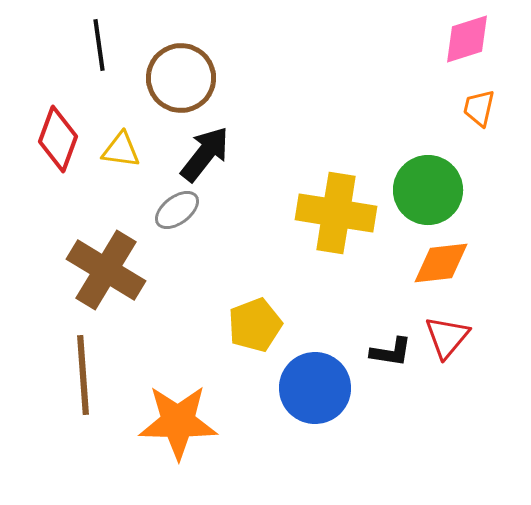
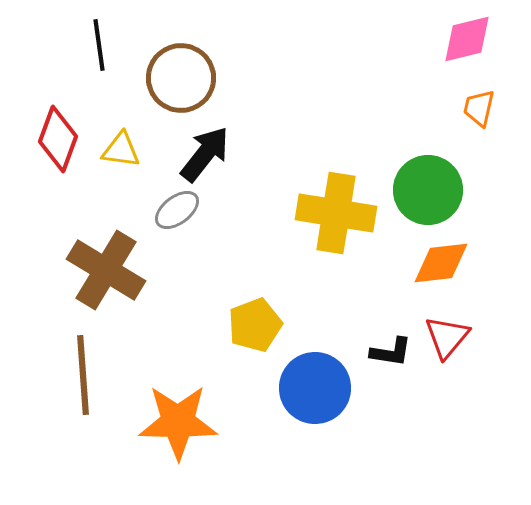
pink diamond: rotated 4 degrees clockwise
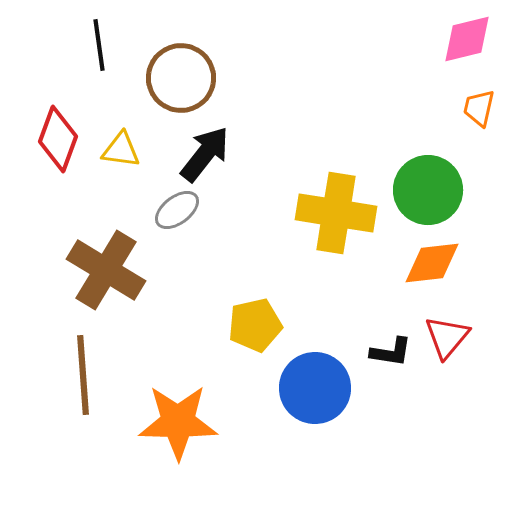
orange diamond: moved 9 px left
yellow pentagon: rotated 8 degrees clockwise
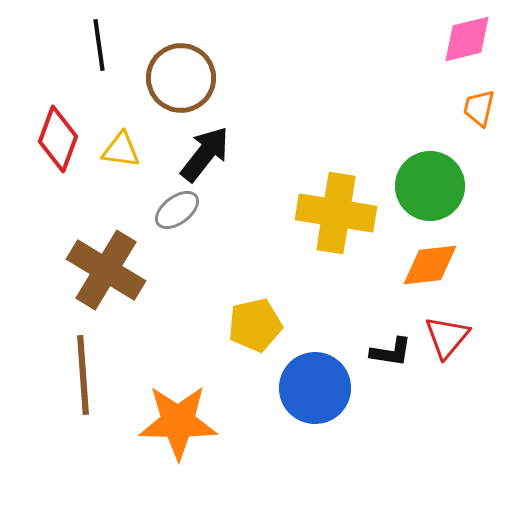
green circle: moved 2 px right, 4 px up
orange diamond: moved 2 px left, 2 px down
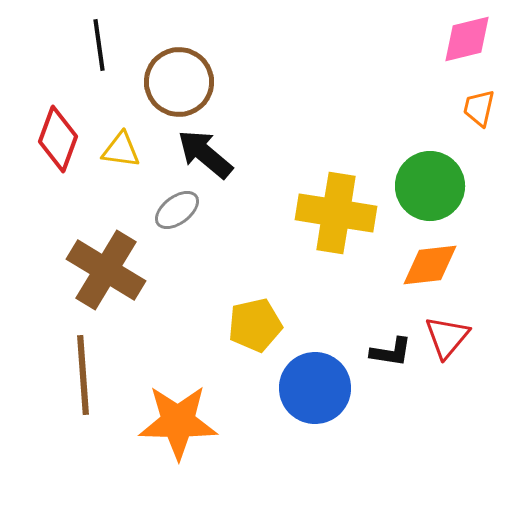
brown circle: moved 2 px left, 4 px down
black arrow: rotated 88 degrees counterclockwise
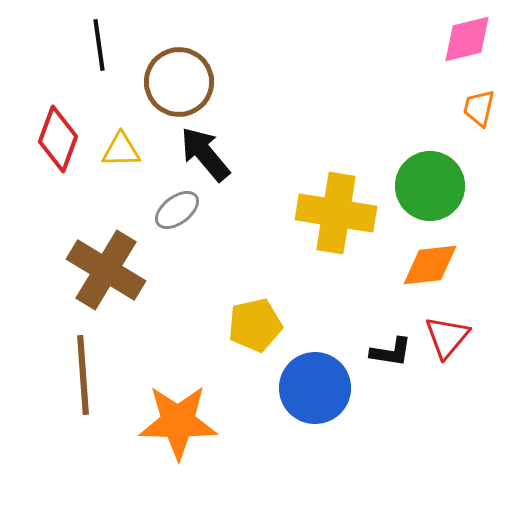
yellow triangle: rotated 9 degrees counterclockwise
black arrow: rotated 10 degrees clockwise
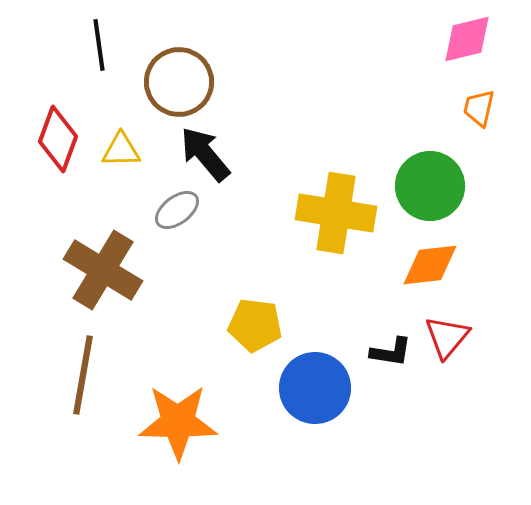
brown cross: moved 3 px left
yellow pentagon: rotated 20 degrees clockwise
brown line: rotated 14 degrees clockwise
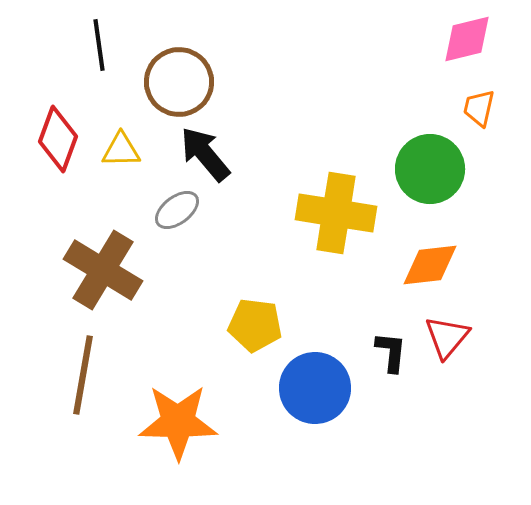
green circle: moved 17 px up
black L-shape: rotated 93 degrees counterclockwise
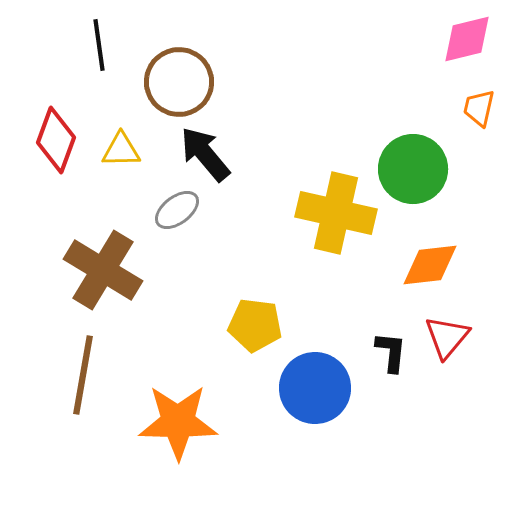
red diamond: moved 2 px left, 1 px down
green circle: moved 17 px left
yellow cross: rotated 4 degrees clockwise
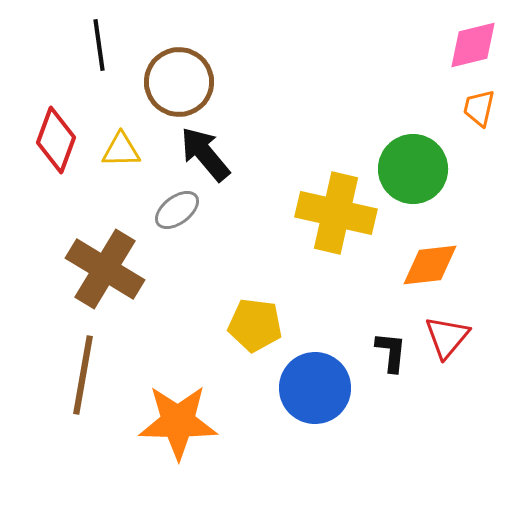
pink diamond: moved 6 px right, 6 px down
brown cross: moved 2 px right, 1 px up
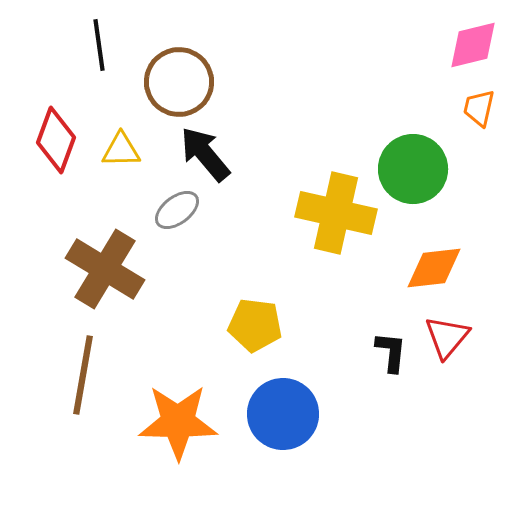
orange diamond: moved 4 px right, 3 px down
blue circle: moved 32 px left, 26 px down
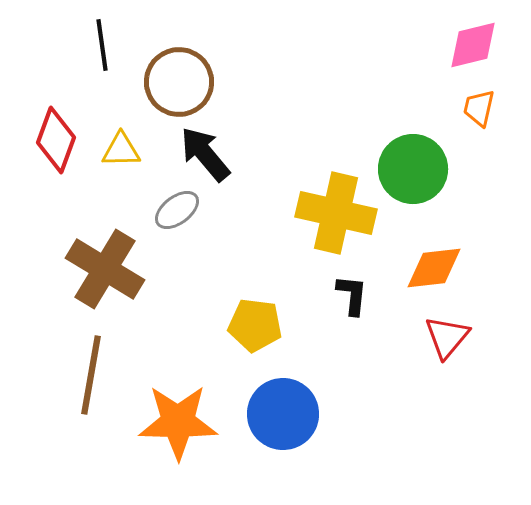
black line: moved 3 px right
black L-shape: moved 39 px left, 57 px up
brown line: moved 8 px right
